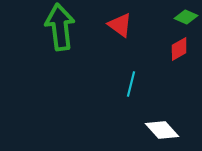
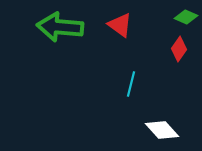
green arrow: rotated 78 degrees counterclockwise
red diamond: rotated 25 degrees counterclockwise
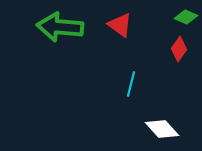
white diamond: moved 1 px up
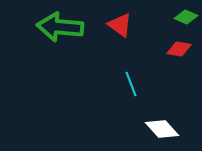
red diamond: rotated 65 degrees clockwise
cyan line: rotated 35 degrees counterclockwise
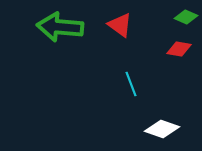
white diamond: rotated 28 degrees counterclockwise
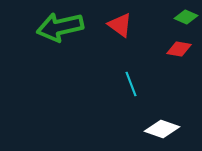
green arrow: rotated 18 degrees counterclockwise
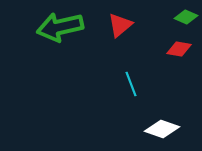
red triangle: rotated 44 degrees clockwise
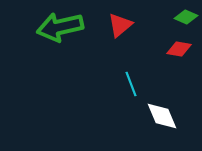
white diamond: moved 13 px up; rotated 48 degrees clockwise
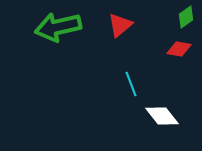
green diamond: rotated 60 degrees counterclockwise
green arrow: moved 2 px left
white diamond: rotated 16 degrees counterclockwise
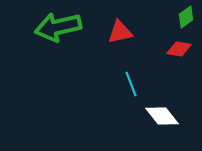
red triangle: moved 7 px down; rotated 28 degrees clockwise
